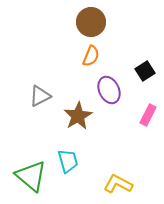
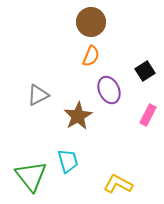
gray triangle: moved 2 px left, 1 px up
green triangle: rotated 12 degrees clockwise
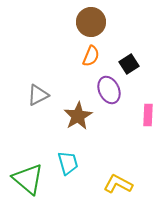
black square: moved 16 px left, 7 px up
pink rectangle: rotated 25 degrees counterclockwise
cyan trapezoid: moved 2 px down
green triangle: moved 3 px left, 3 px down; rotated 12 degrees counterclockwise
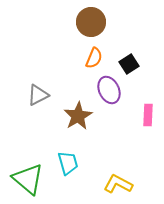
orange semicircle: moved 3 px right, 2 px down
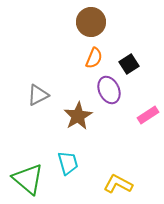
pink rectangle: rotated 55 degrees clockwise
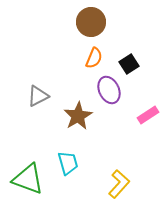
gray triangle: moved 1 px down
green triangle: rotated 20 degrees counterclockwise
yellow L-shape: moved 1 px right; rotated 104 degrees clockwise
